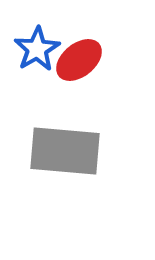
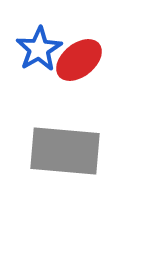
blue star: moved 2 px right
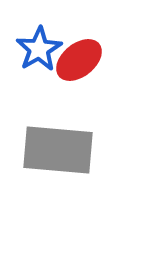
gray rectangle: moved 7 px left, 1 px up
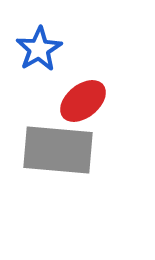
red ellipse: moved 4 px right, 41 px down
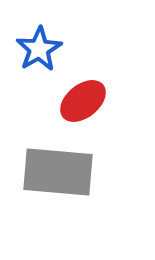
gray rectangle: moved 22 px down
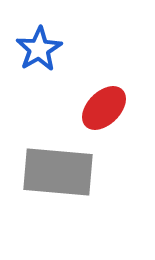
red ellipse: moved 21 px right, 7 px down; rotated 6 degrees counterclockwise
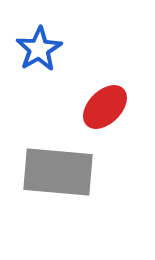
red ellipse: moved 1 px right, 1 px up
